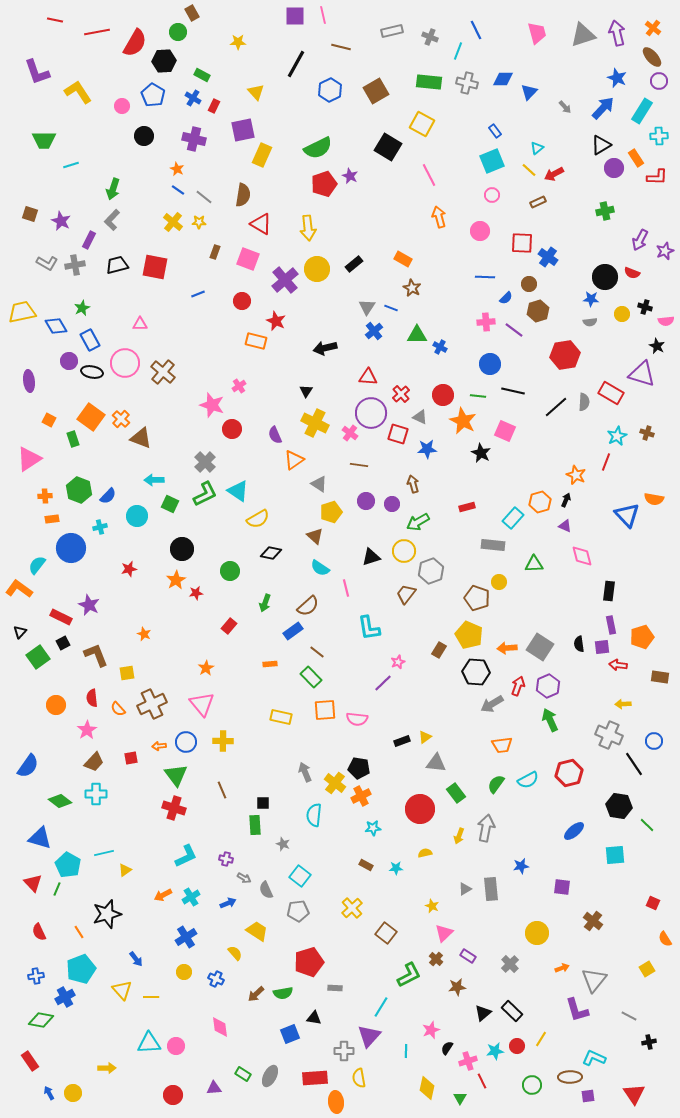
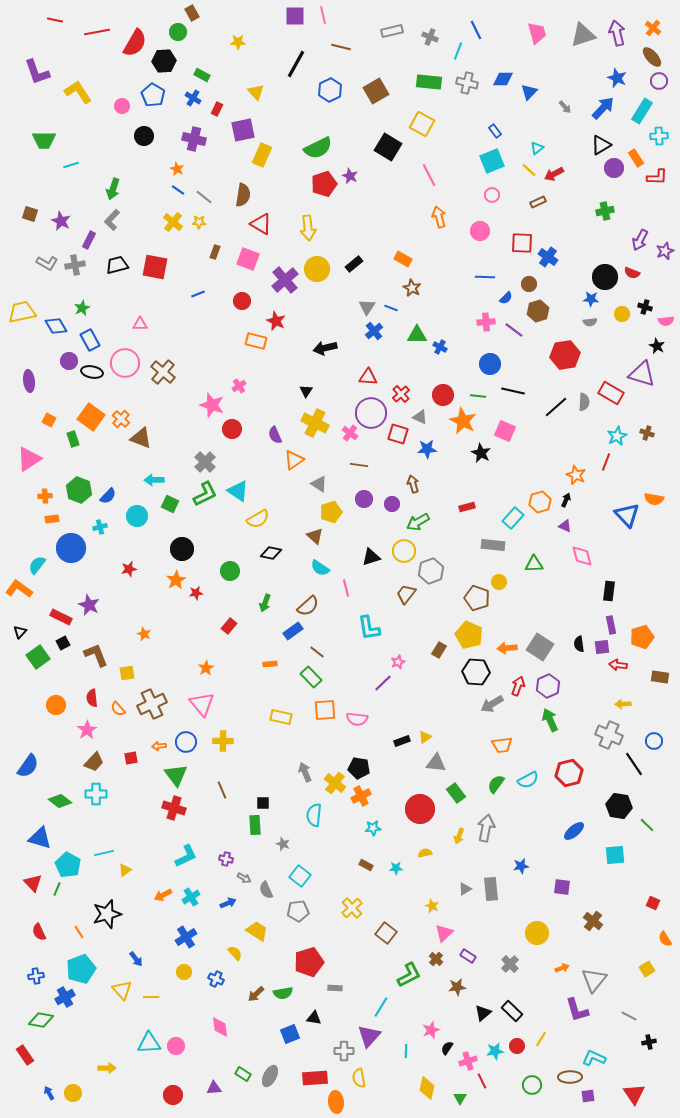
red rectangle at (214, 106): moved 3 px right, 3 px down
purple circle at (366, 501): moved 2 px left, 2 px up
red rectangle at (30, 1061): moved 5 px left, 6 px up
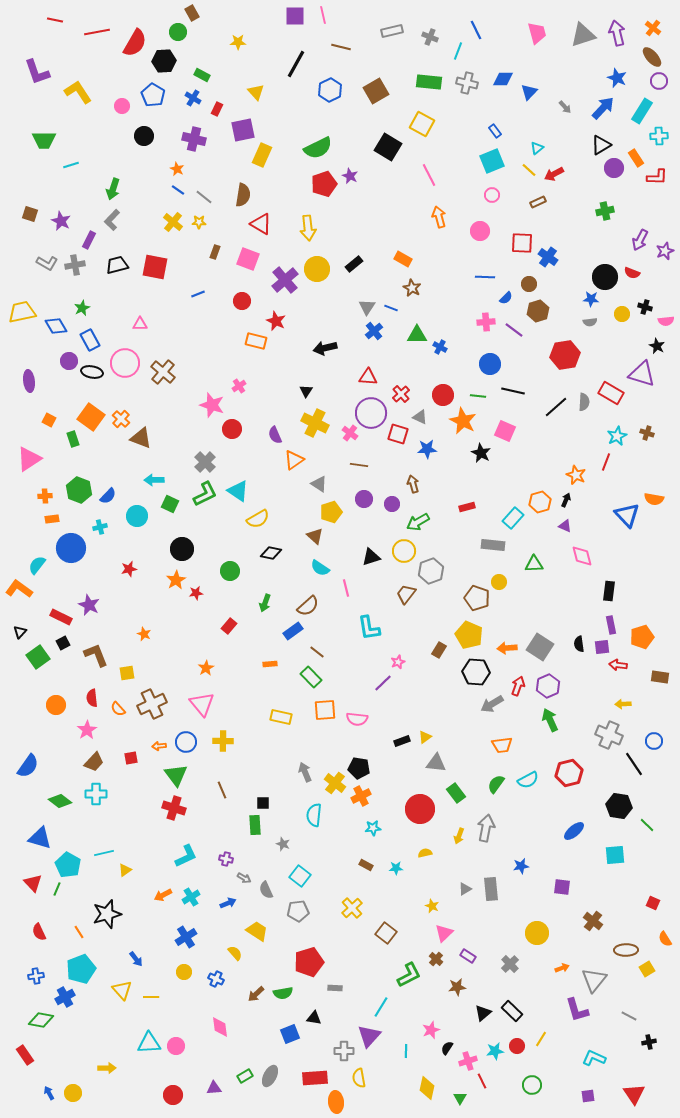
green rectangle at (243, 1074): moved 2 px right, 2 px down; rotated 63 degrees counterclockwise
brown ellipse at (570, 1077): moved 56 px right, 127 px up
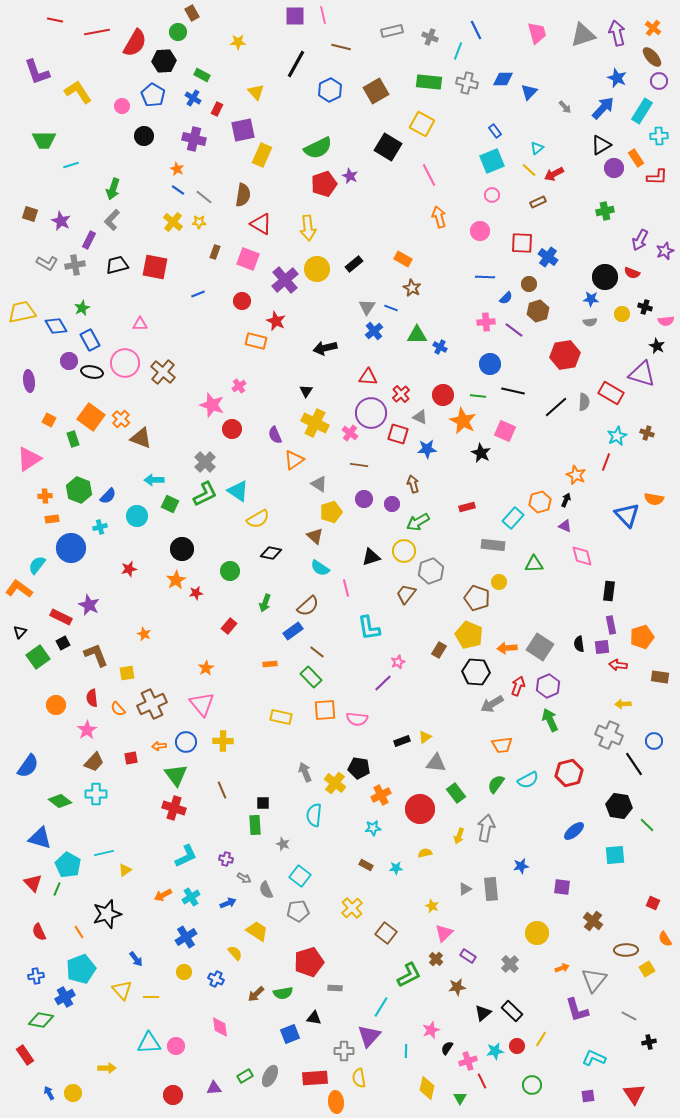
orange cross at (361, 796): moved 20 px right, 1 px up
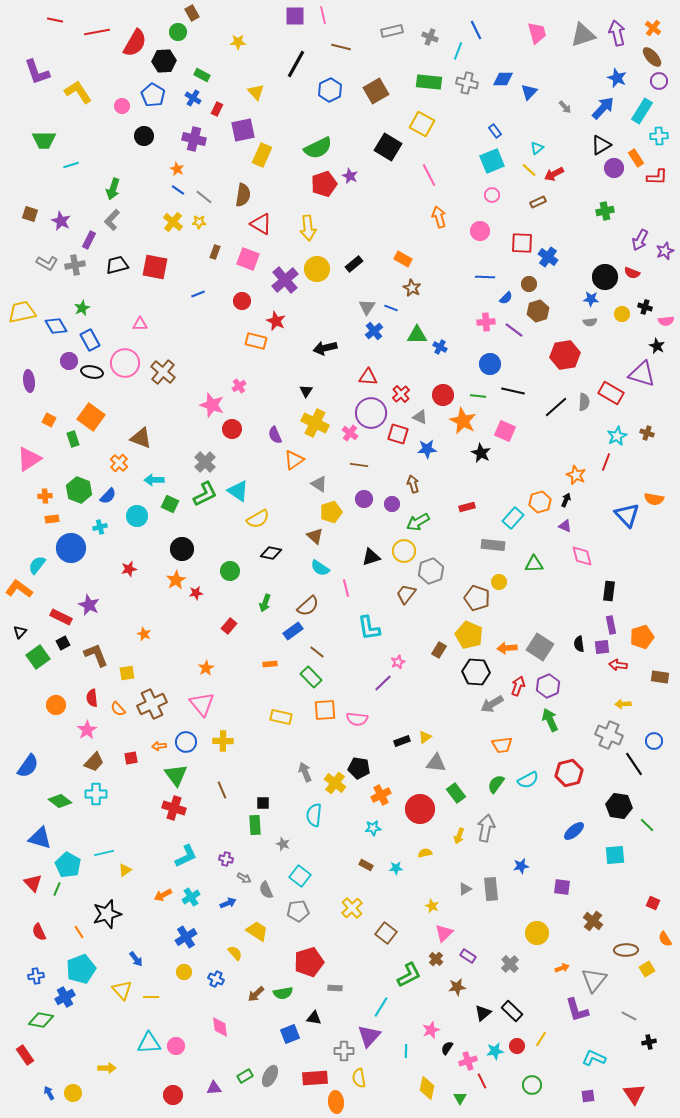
orange cross at (121, 419): moved 2 px left, 44 px down
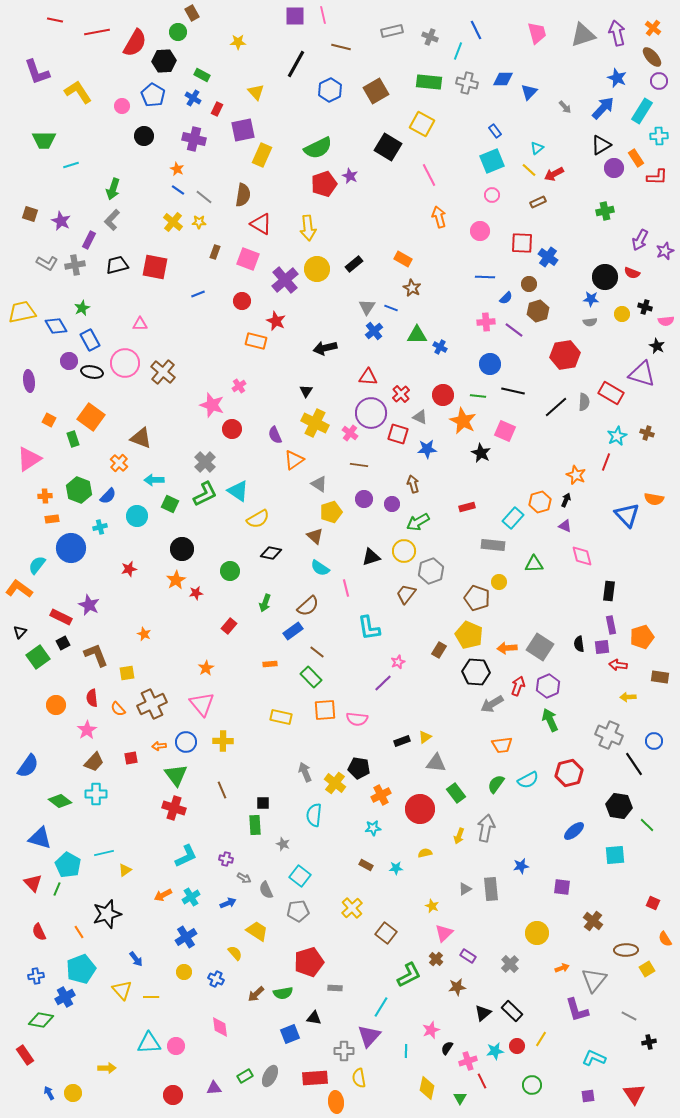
yellow arrow at (623, 704): moved 5 px right, 7 px up
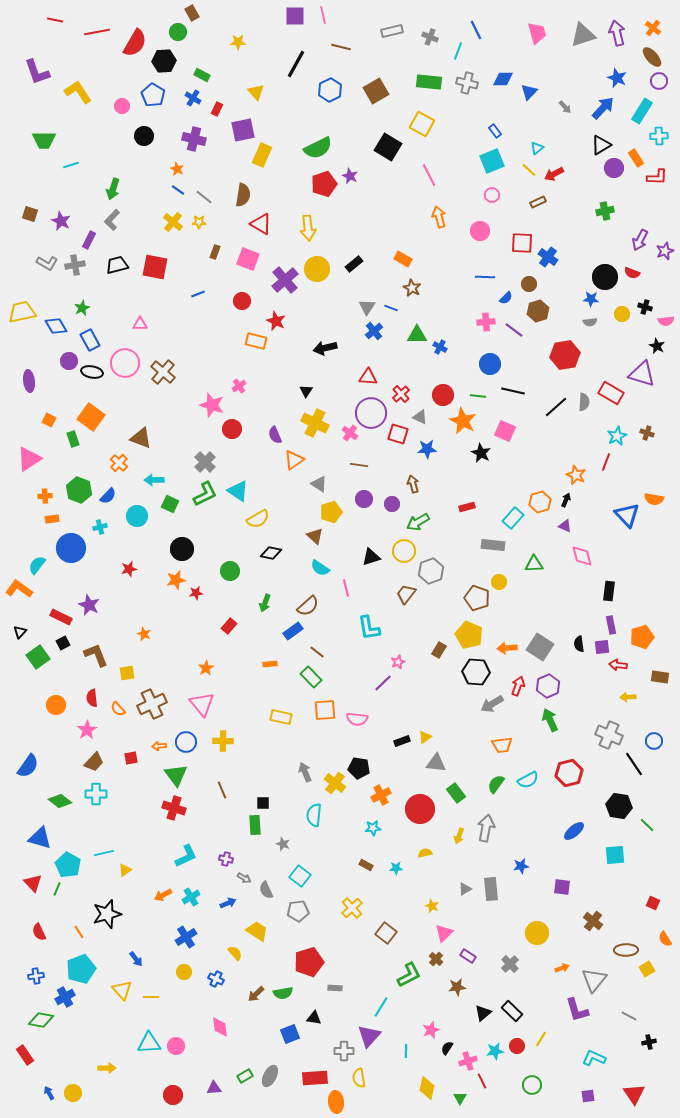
orange star at (176, 580): rotated 18 degrees clockwise
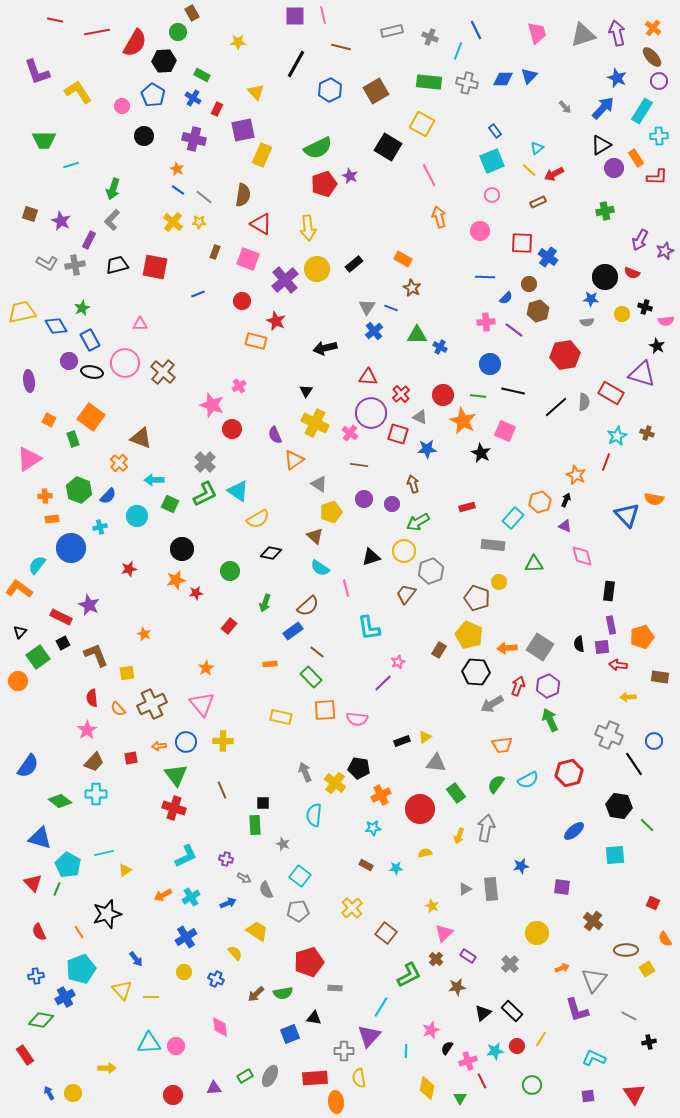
blue triangle at (529, 92): moved 16 px up
gray semicircle at (590, 322): moved 3 px left
orange circle at (56, 705): moved 38 px left, 24 px up
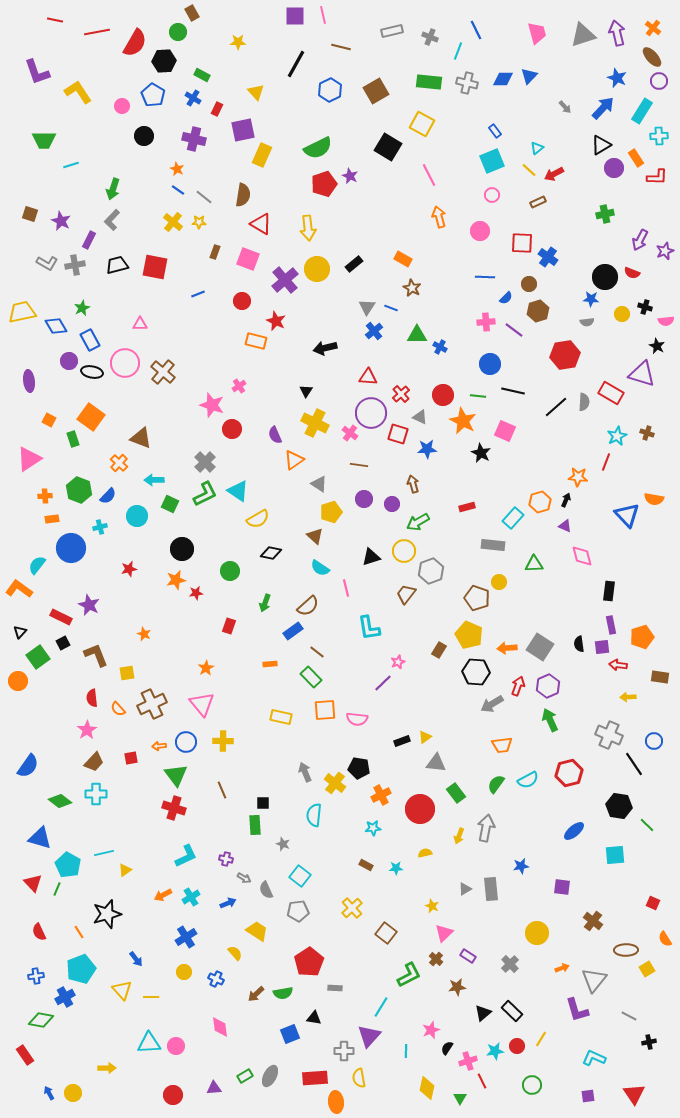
green cross at (605, 211): moved 3 px down
orange star at (576, 475): moved 2 px right, 2 px down; rotated 18 degrees counterclockwise
red rectangle at (229, 626): rotated 21 degrees counterclockwise
red pentagon at (309, 962): rotated 16 degrees counterclockwise
